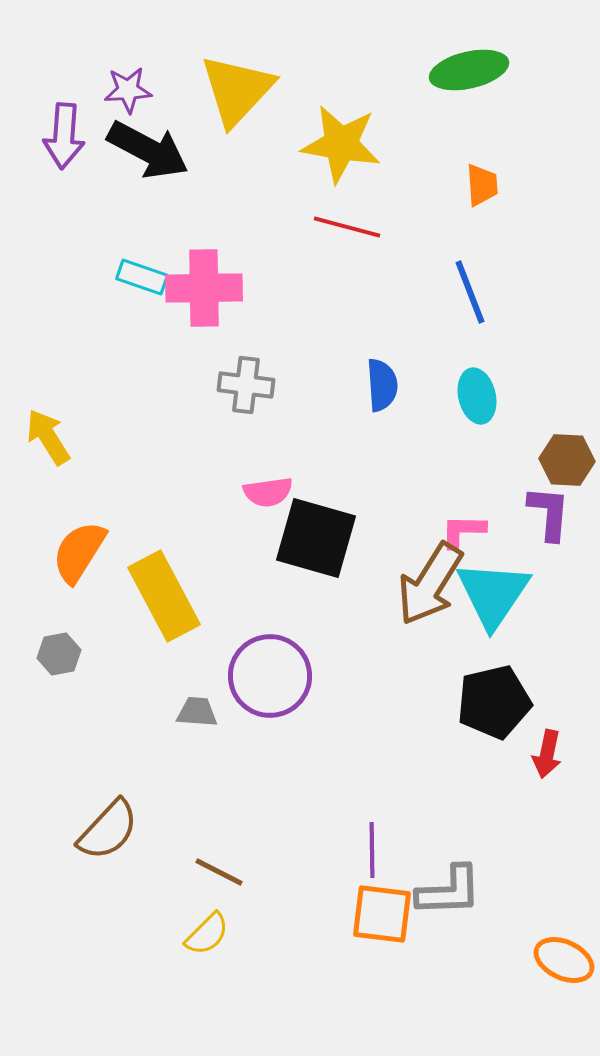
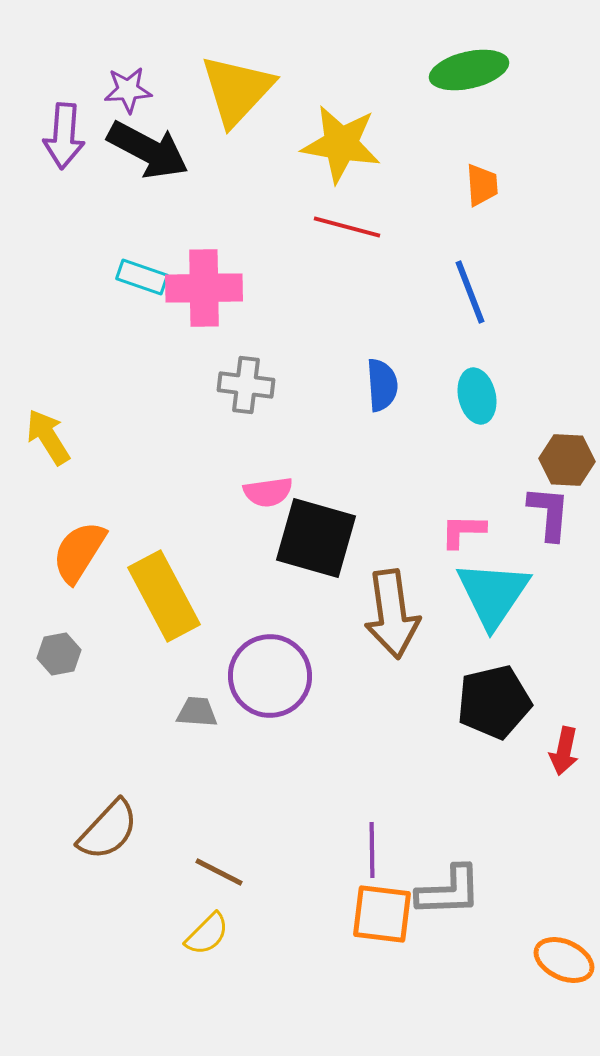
brown arrow: moved 38 px left, 30 px down; rotated 40 degrees counterclockwise
red arrow: moved 17 px right, 3 px up
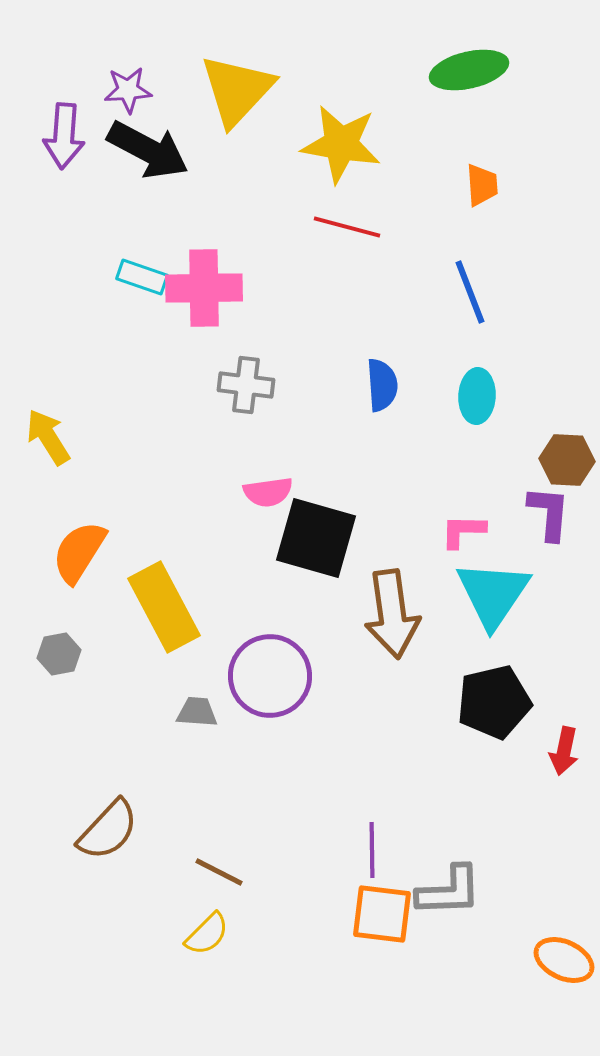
cyan ellipse: rotated 16 degrees clockwise
yellow rectangle: moved 11 px down
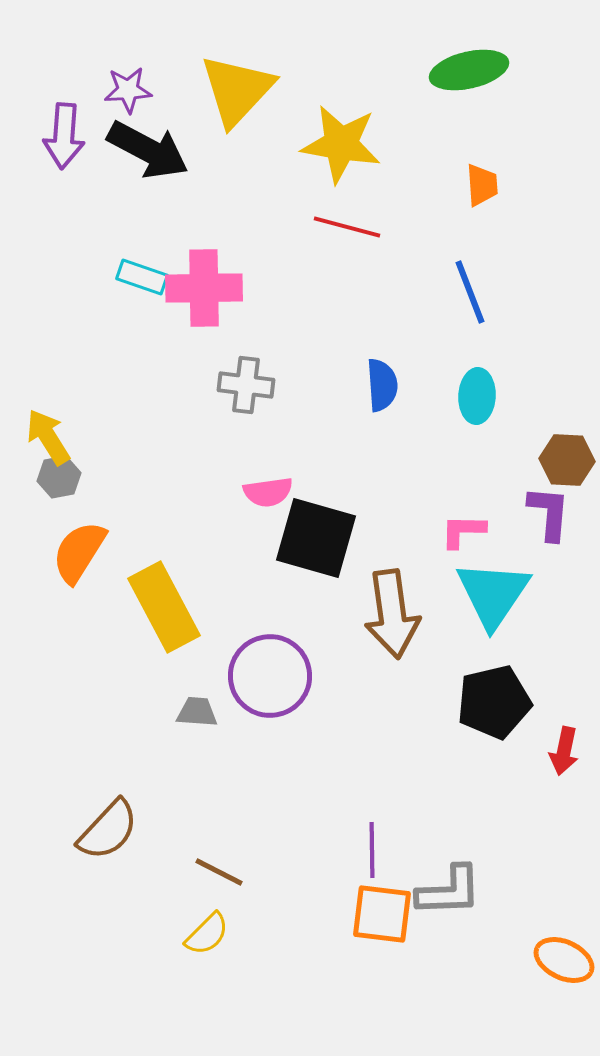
gray hexagon: moved 177 px up
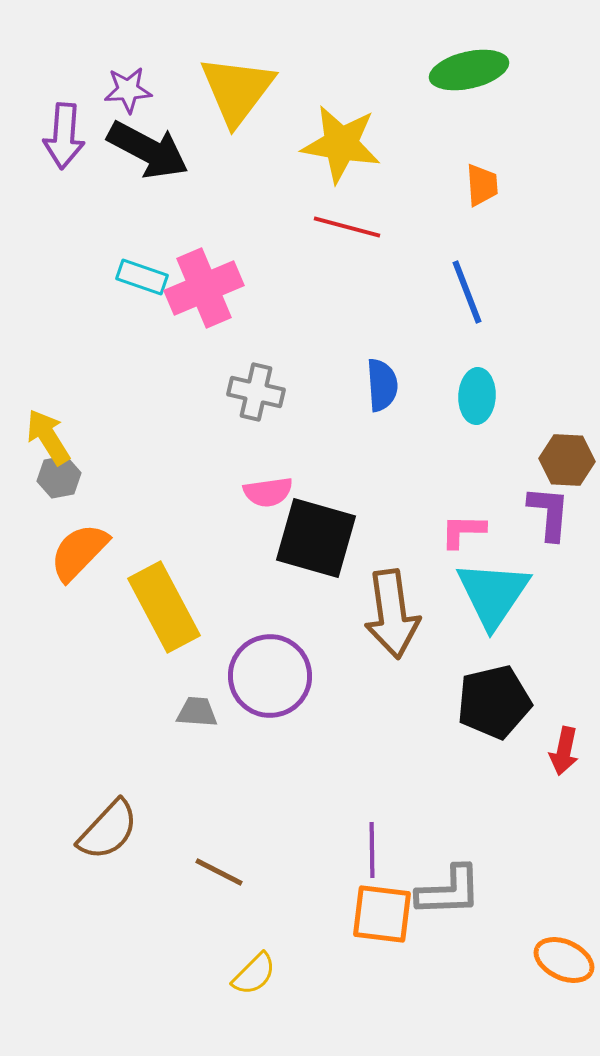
yellow triangle: rotated 6 degrees counterclockwise
pink cross: rotated 22 degrees counterclockwise
blue line: moved 3 px left
gray cross: moved 10 px right, 7 px down; rotated 6 degrees clockwise
orange semicircle: rotated 12 degrees clockwise
yellow semicircle: moved 47 px right, 40 px down
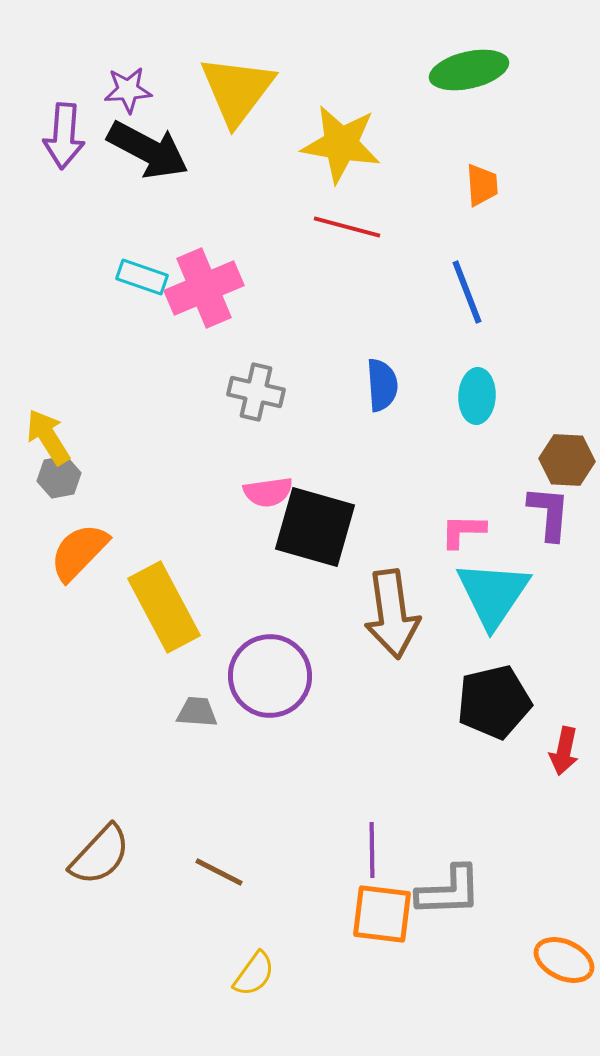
black square: moved 1 px left, 11 px up
brown semicircle: moved 8 px left, 25 px down
yellow semicircle: rotated 9 degrees counterclockwise
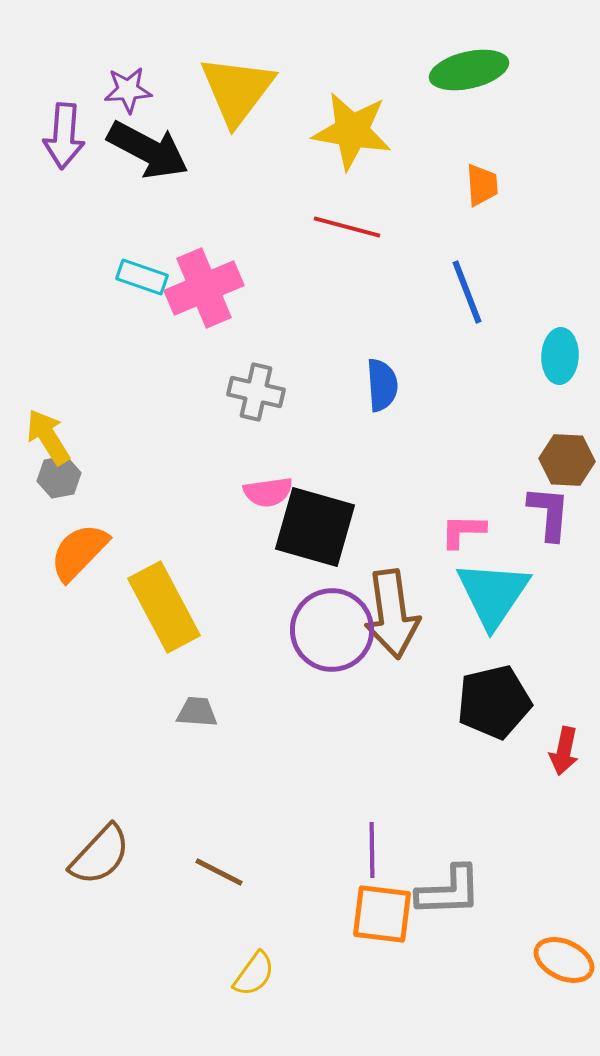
yellow star: moved 11 px right, 13 px up
cyan ellipse: moved 83 px right, 40 px up
purple circle: moved 62 px right, 46 px up
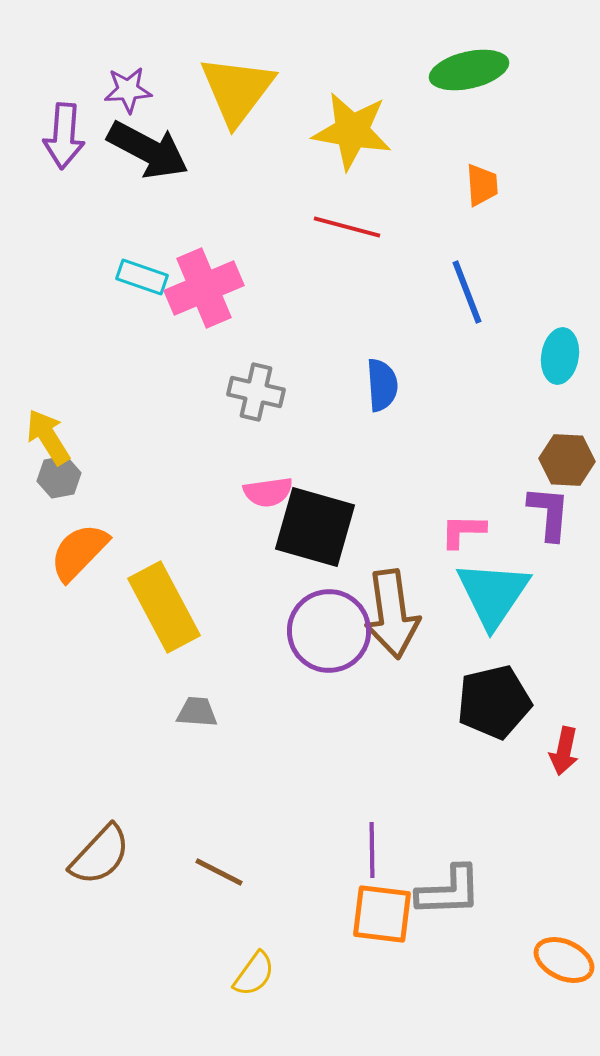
cyan ellipse: rotated 6 degrees clockwise
purple circle: moved 3 px left, 1 px down
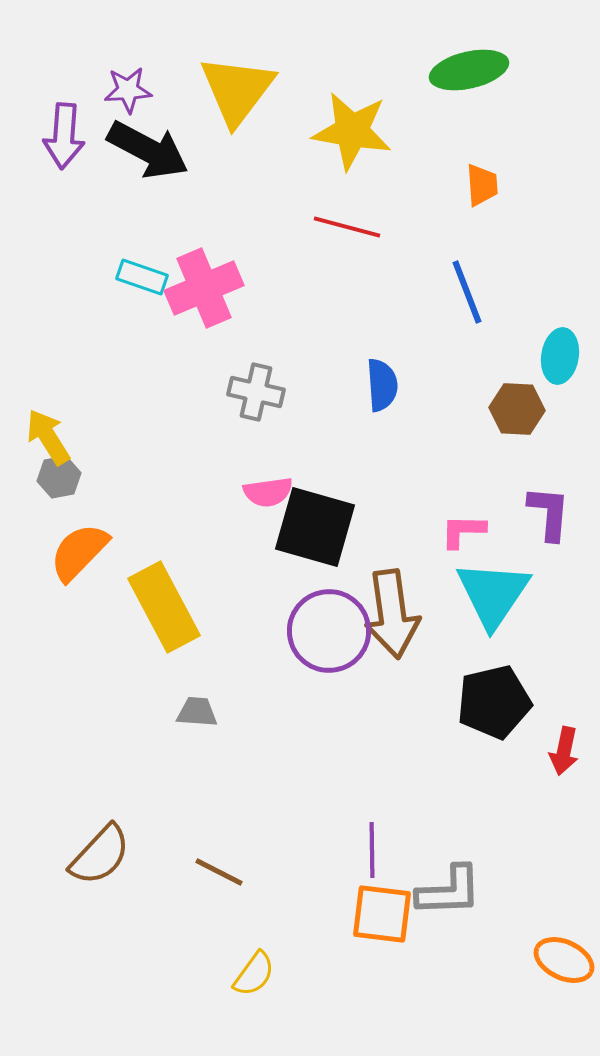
brown hexagon: moved 50 px left, 51 px up
